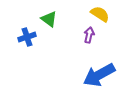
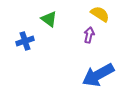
blue cross: moved 2 px left, 4 px down
blue arrow: moved 1 px left
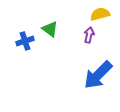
yellow semicircle: rotated 48 degrees counterclockwise
green triangle: moved 1 px right, 10 px down
blue arrow: rotated 16 degrees counterclockwise
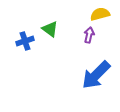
blue arrow: moved 2 px left
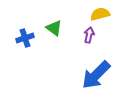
green triangle: moved 4 px right, 1 px up
blue cross: moved 3 px up
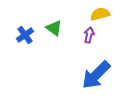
blue cross: moved 3 px up; rotated 18 degrees counterclockwise
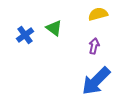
yellow semicircle: moved 2 px left
purple arrow: moved 5 px right, 11 px down
blue arrow: moved 6 px down
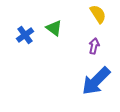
yellow semicircle: rotated 72 degrees clockwise
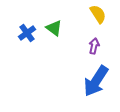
blue cross: moved 2 px right, 2 px up
blue arrow: rotated 12 degrees counterclockwise
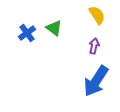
yellow semicircle: moved 1 px left, 1 px down
